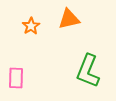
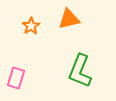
green L-shape: moved 8 px left
pink rectangle: rotated 15 degrees clockwise
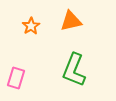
orange triangle: moved 2 px right, 2 px down
green L-shape: moved 6 px left, 1 px up
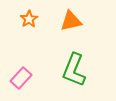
orange star: moved 2 px left, 7 px up
pink rectangle: moved 5 px right; rotated 25 degrees clockwise
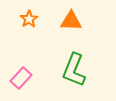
orange triangle: rotated 15 degrees clockwise
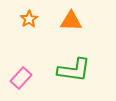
green L-shape: rotated 104 degrees counterclockwise
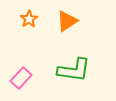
orange triangle: moved 4 px left; rotated 35 degrees counterclockwise
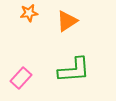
orange star: moved 6 px up; rotated 24 degrees clockwise
green L-shape: rotated 12 degrees counterclockwise
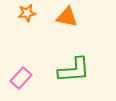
orange star: moved 2 px left
orange triangle: moved 4 px up; rotated 45 degrees clockwise
